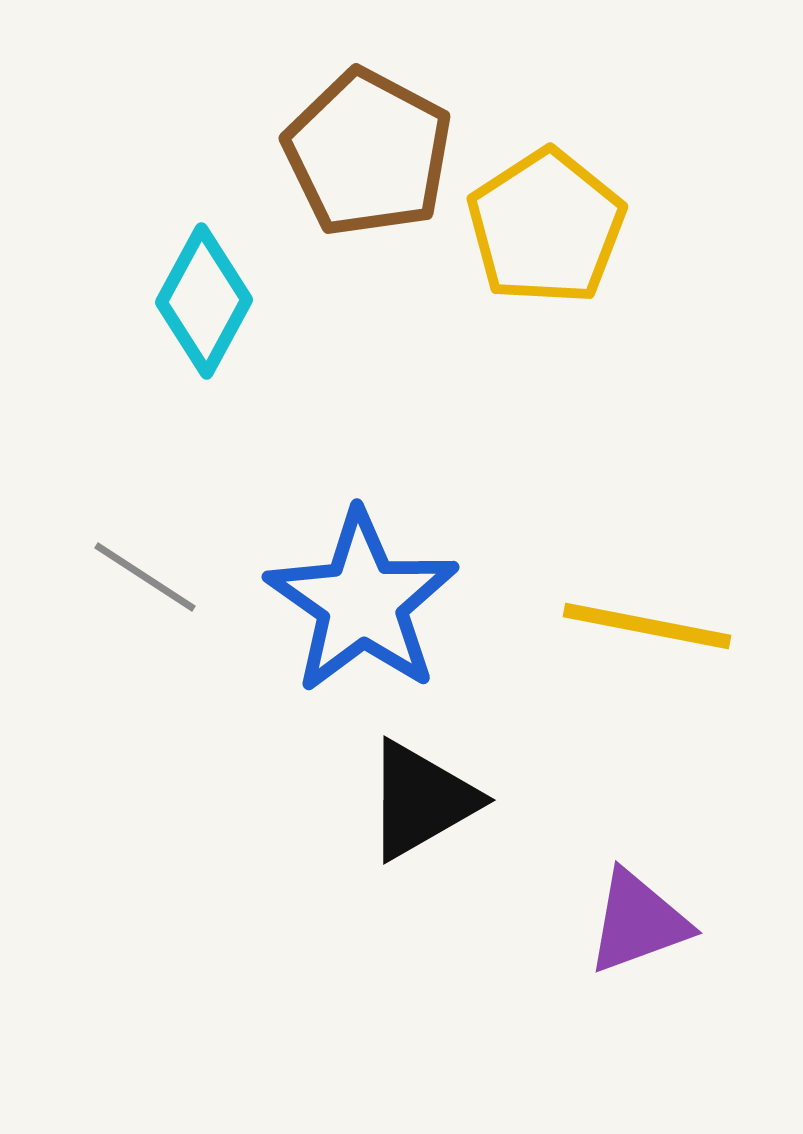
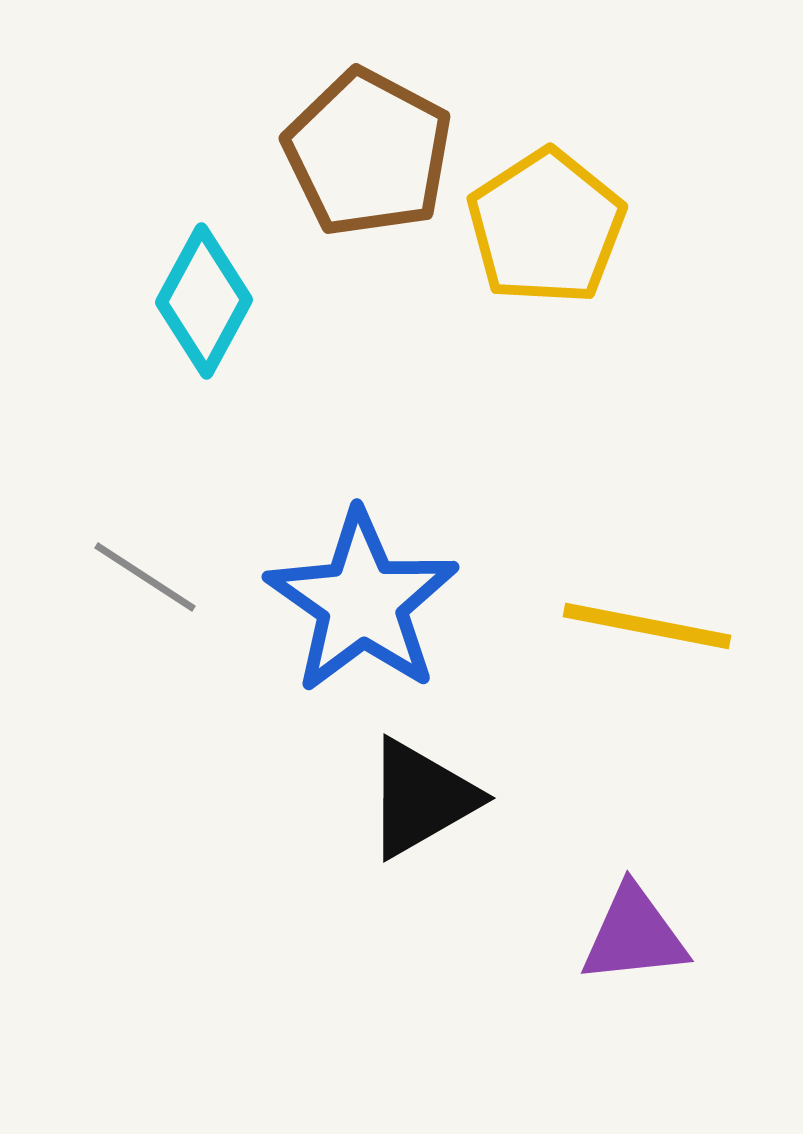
black triangle: moved 2 px up
purple triangle: moved 4 px left, 13 px down; rotated 14 degrees clockwise
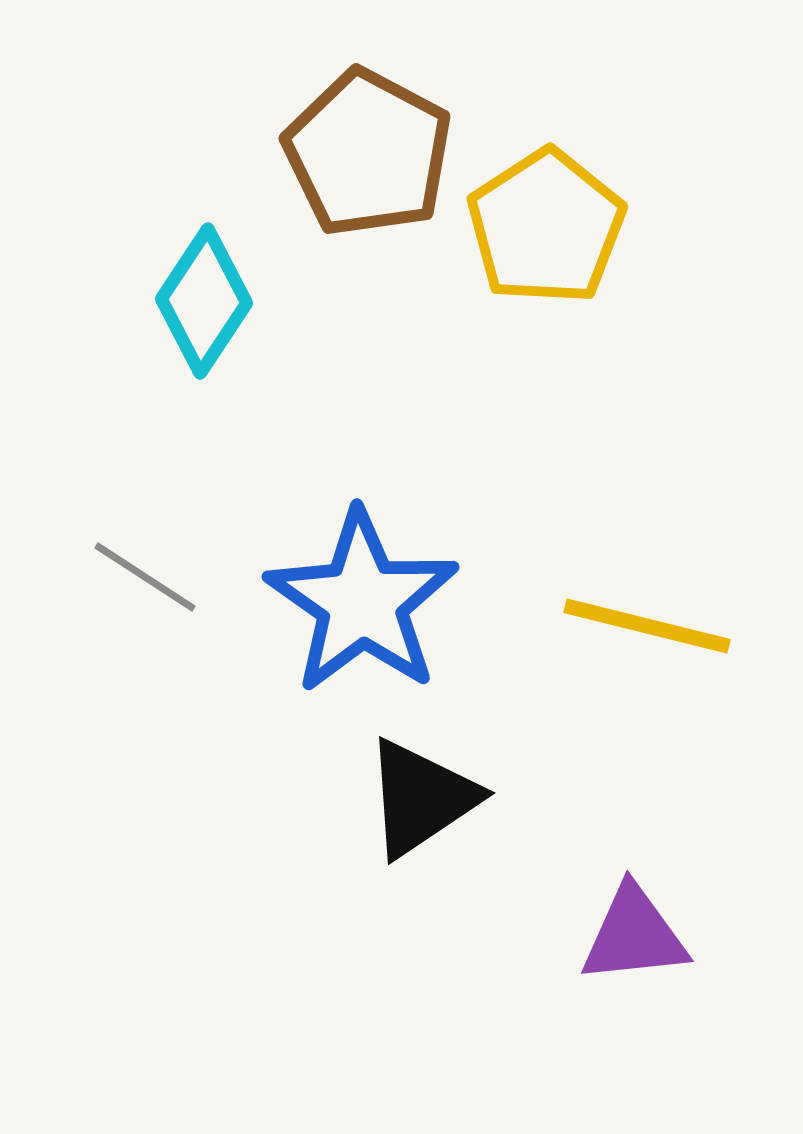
cyan diamond: rotated 5 degrees clockwise
yellow line: rotated 3 degrees clockwise
black triangle: rotated 4 degrees counterclockwise
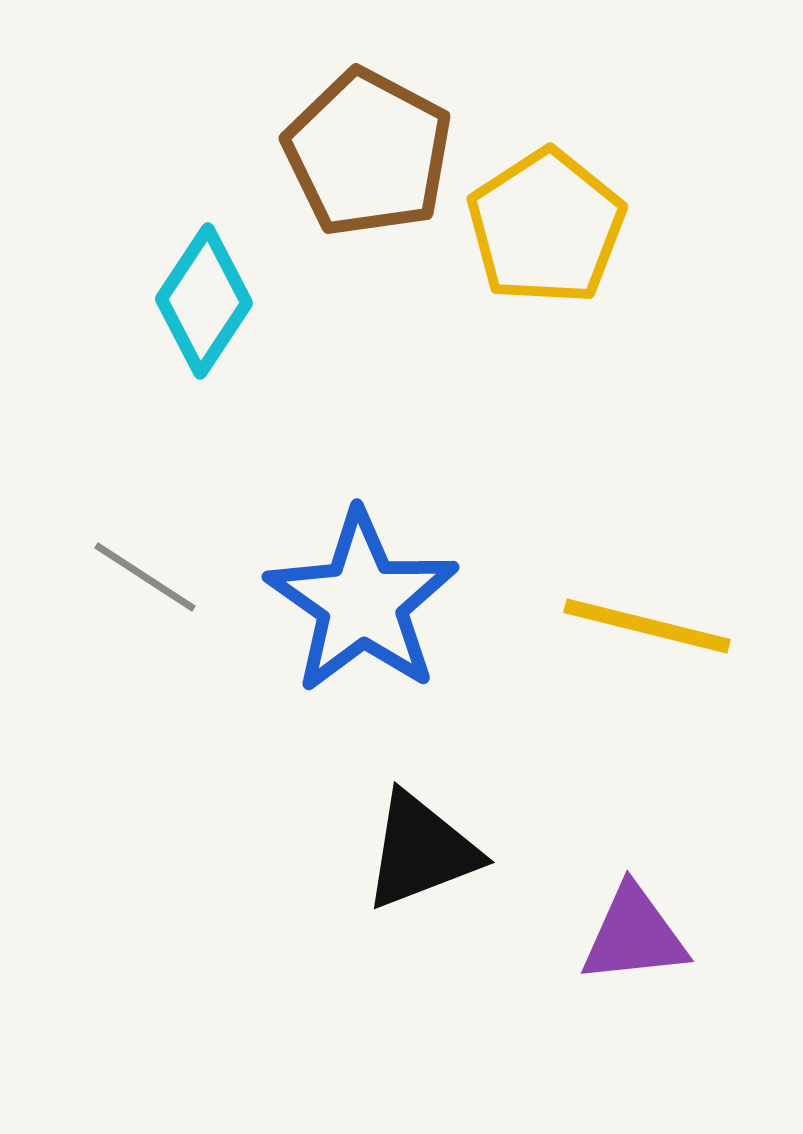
black triangle: moved 53 px down; rotated 13 degrees clockwise
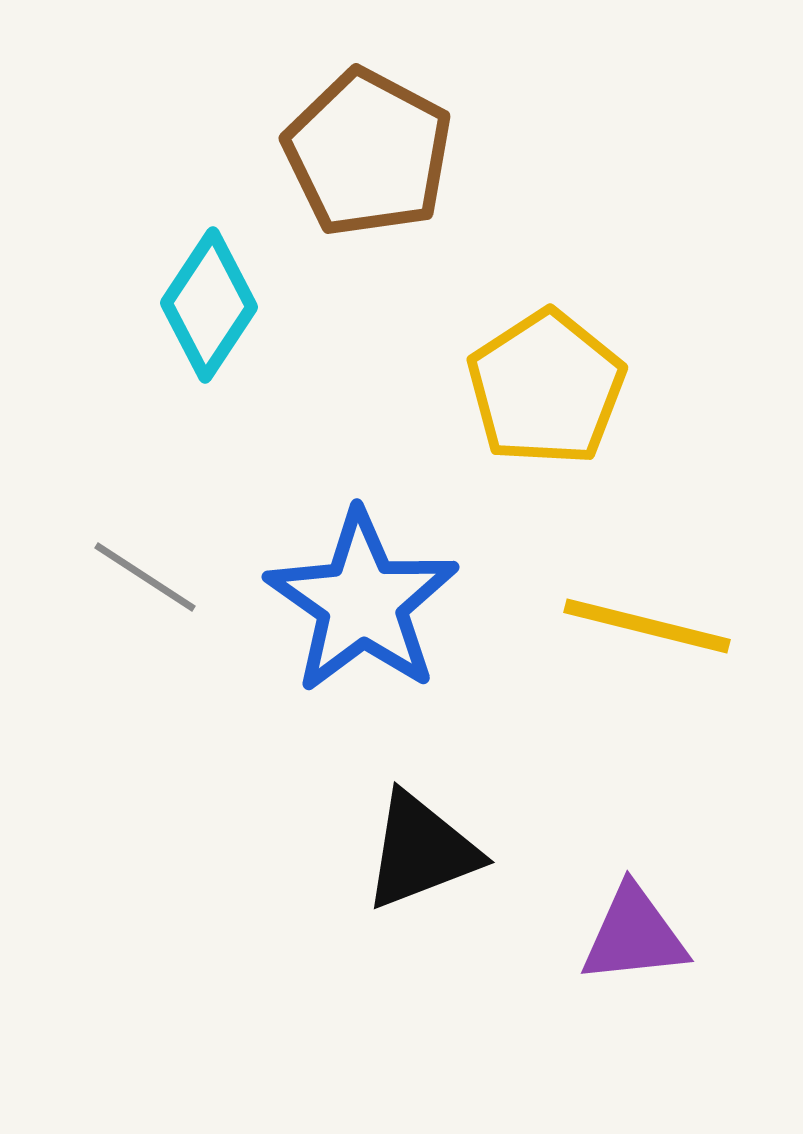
yellow pentagon: moved 161 px down
cyan diamond: moved 5 px right, 4 px down
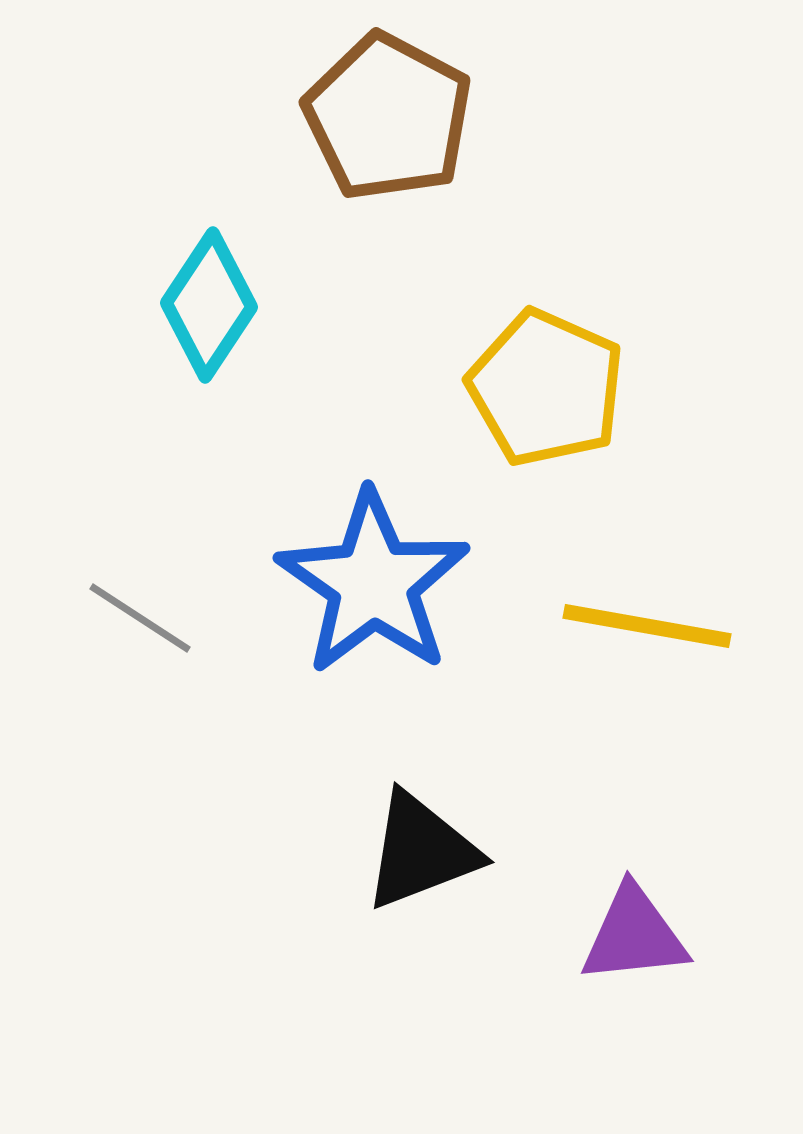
brown pentagon: moved 20 px right, 36 px up
yellow pentagon: rotated 15 degrees counterclockwise
gray line: moved 5 px left, 41 px down
blue star: moved 11 px right, 19 px up
yellow line: rotated 4 degrees counterclockwise
